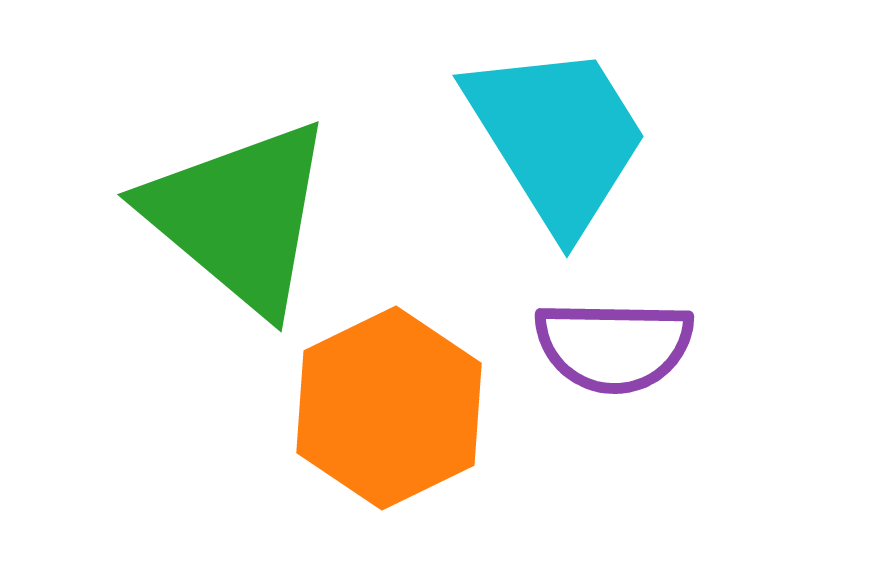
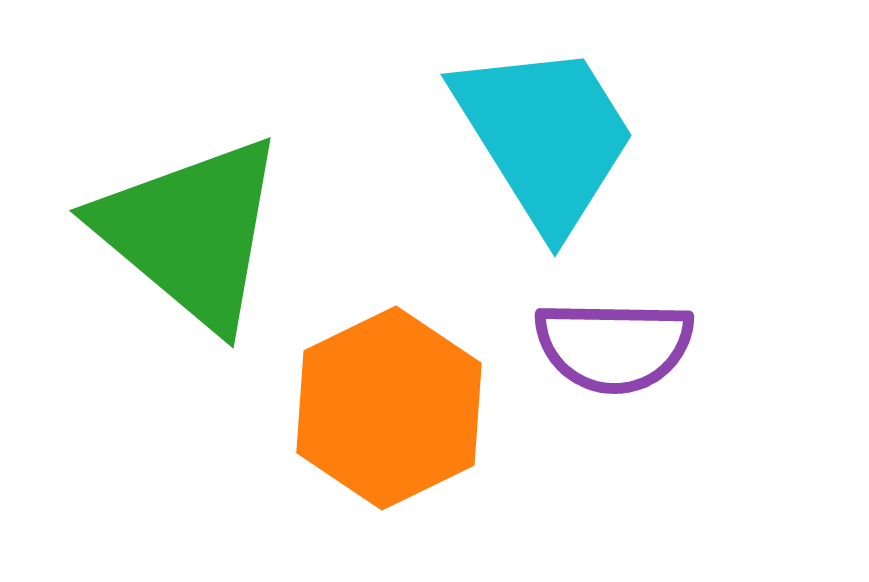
cyan trapezoid: moved 12 px left, 1 px up
green triangle: moved 48 px left, 16 px down
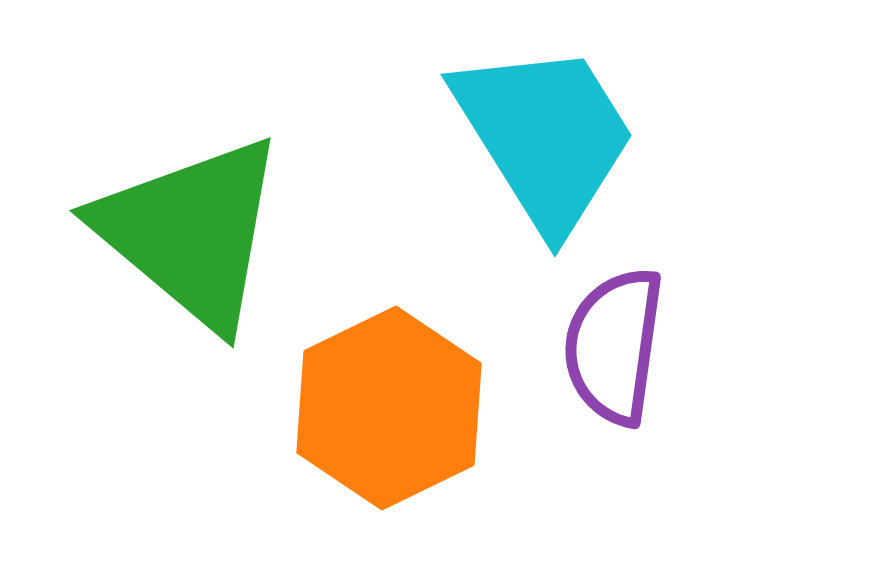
purple semicircle: rotated 97 degrees clockwise
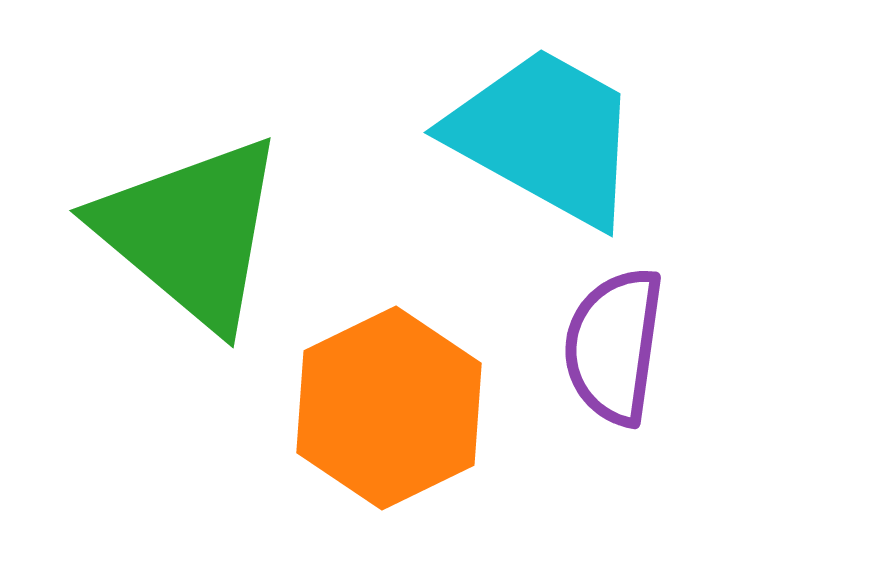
cyan trapezoid: rotated 29 degrees counterclockwise
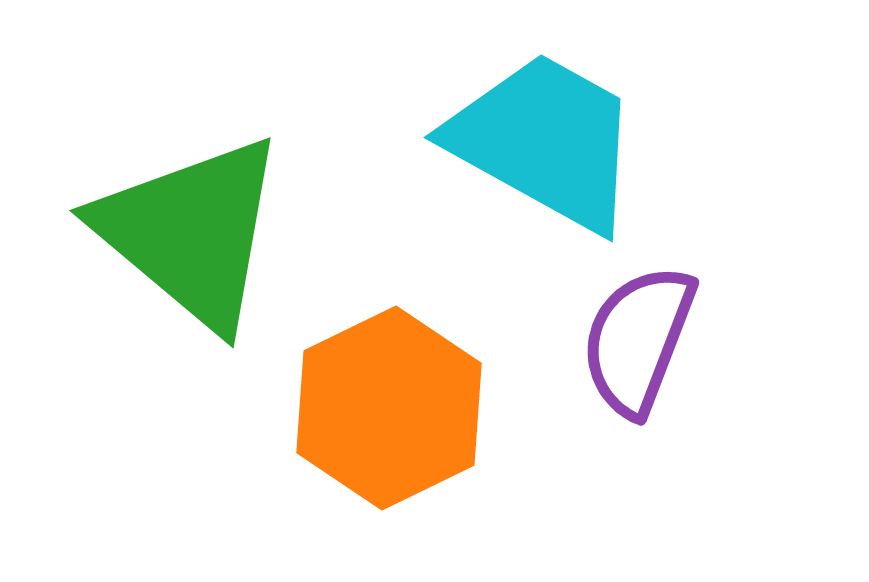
cyan trapezoid: moved 5 px down
purple semicircle: moved 24 px right, 6 px up; rotated 13 degrees clockwise
